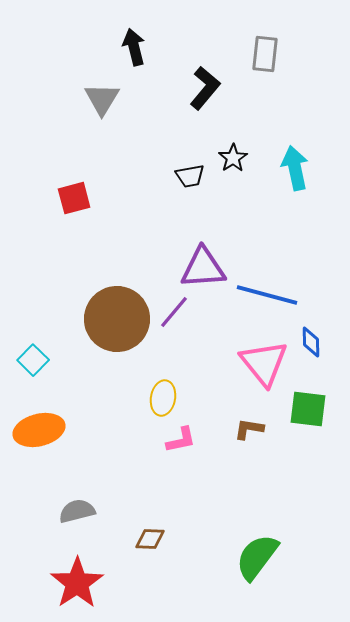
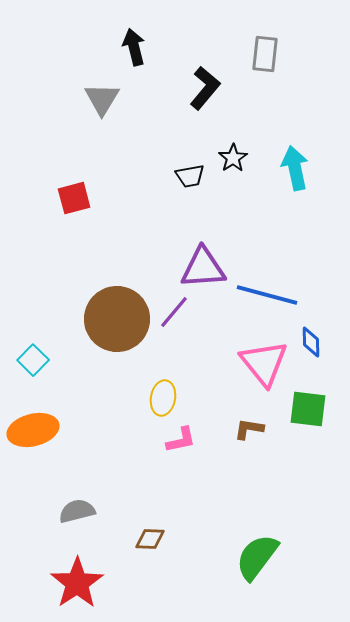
orange ellipse: moved 6 px left
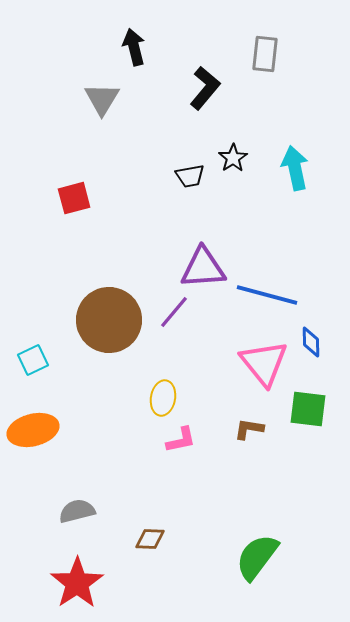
brown circle: moved 8 px left, 1 px down
cyan square: rotated 20 degrees clockwise
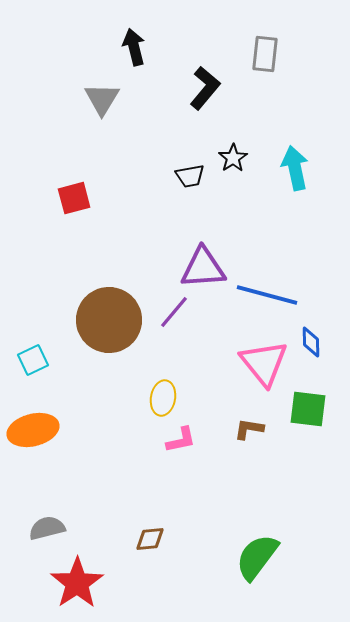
gray semicircle: moved 30 px left, 17 px down
brown diamond: rotated 8 degrees counterclockwise
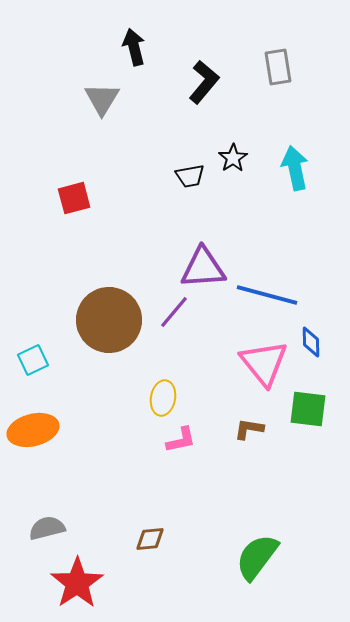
gray rectangle: moved 13 px right, 13 px down; rotated 15 degrees counterclockwise
black L-shape: moved 1 px left, 6 px up
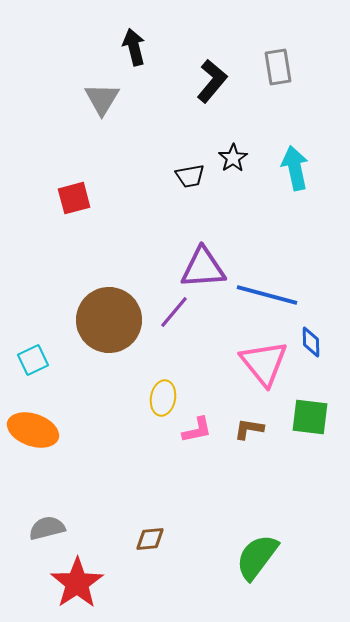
black L-shape: moved 8 px right, 1 px up
green square: moved 2 px right, 8 px down
orange ellipse: rotated 33 degrees clockwise
pink L-shape: moved 16 px right, 10 px up
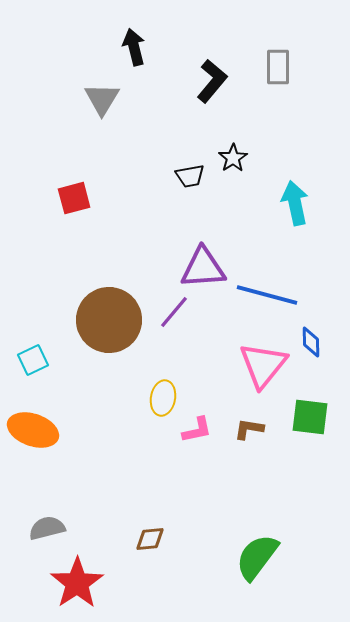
gray rectangle: rotated 9 degrees clockwise
cyan arrow: moved 35 px down
pink triangle: moved 1 px left, 2 px down; rotated 18 degrees clockwise
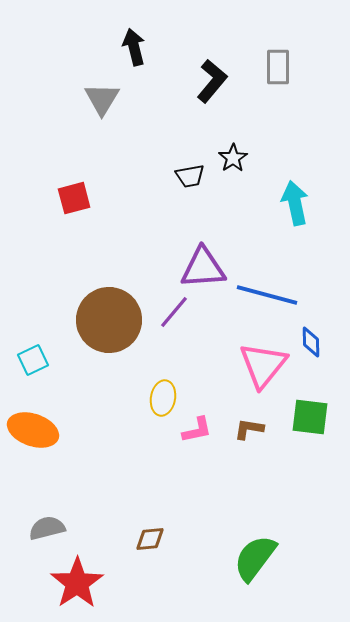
green semicircle: moved 2 px left, 1 px down
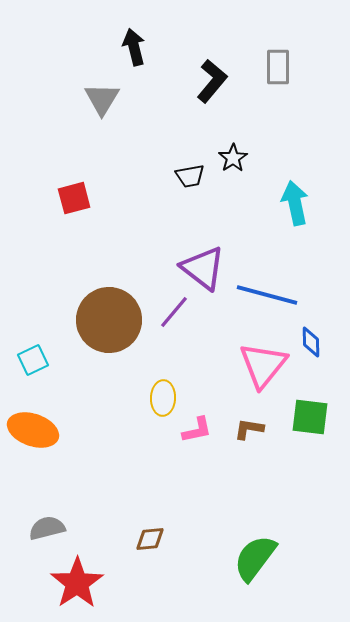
purple triangle: rotated 42 degrees clockwise
yellow ellipse: rotated 8 degrees counterclockwise
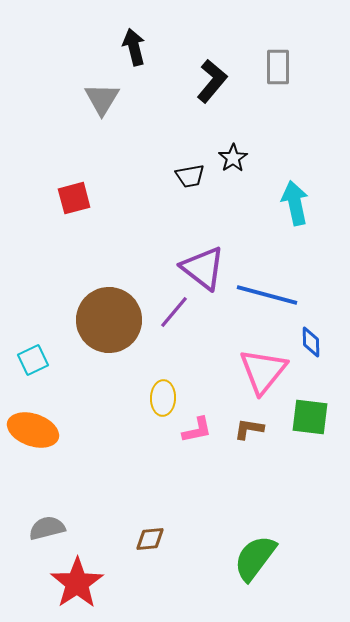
pink triangle: moved 6 px down
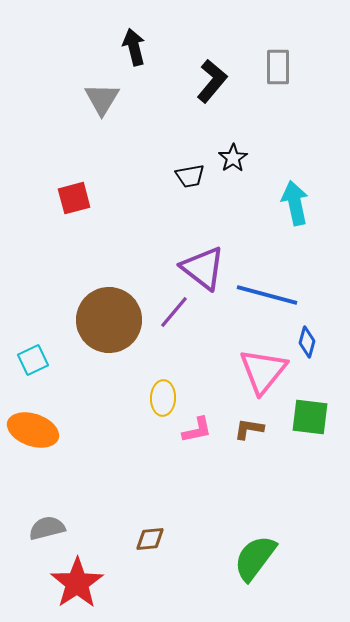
blue diamond: moved 4 px left; rotated 16 degrees clockwise
